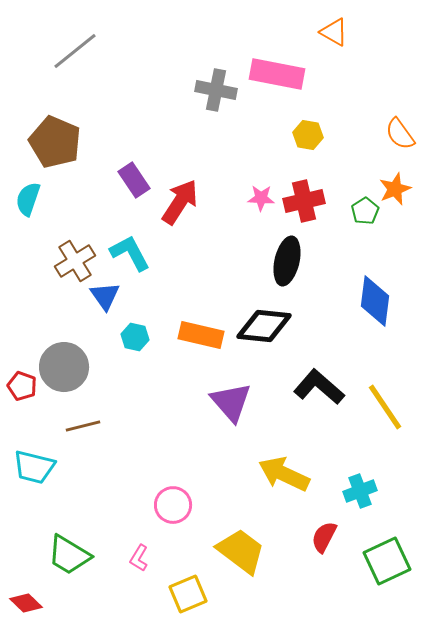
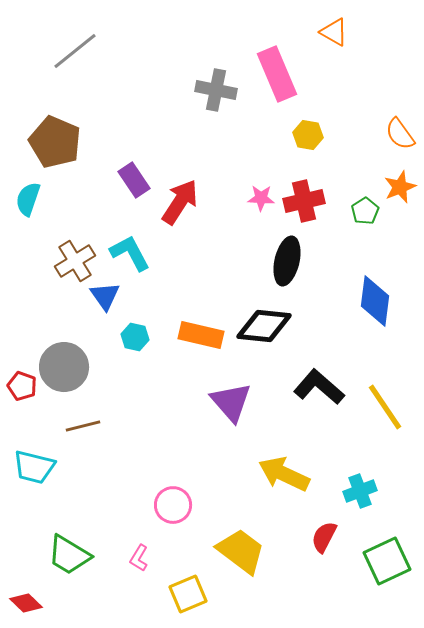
pink rectangle: rotated 56 degrees clockwise
orange star: moved 5 px right, 2 px up
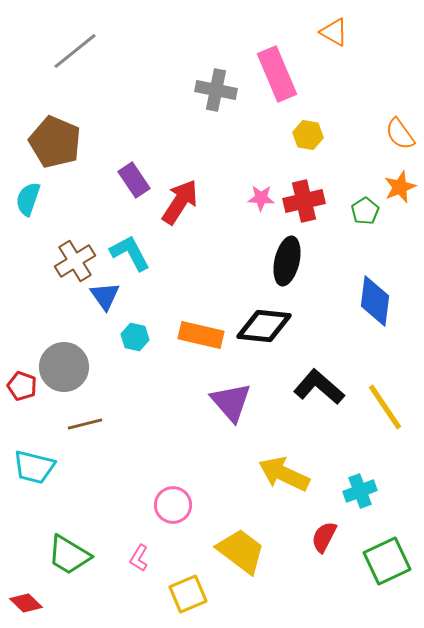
brown line: moved 2 px right, 2 px up
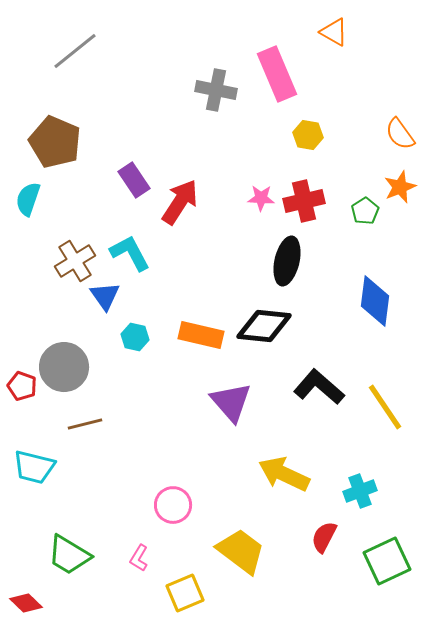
yellow square: moved 3 px left, 1 px up
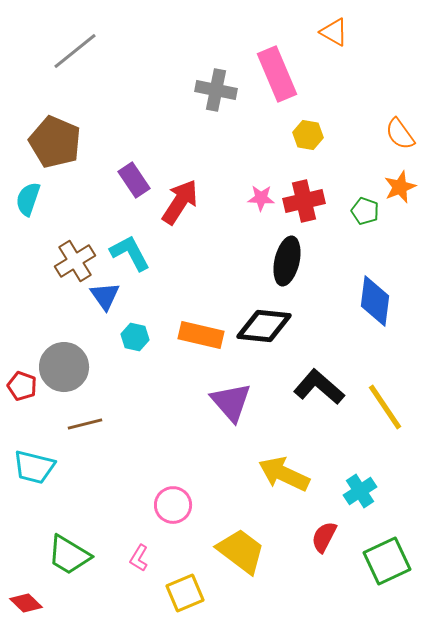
green pentagon: rotated 20 degrees counterclockwise
cyan cross: rotated 12 degrees counterclockwise
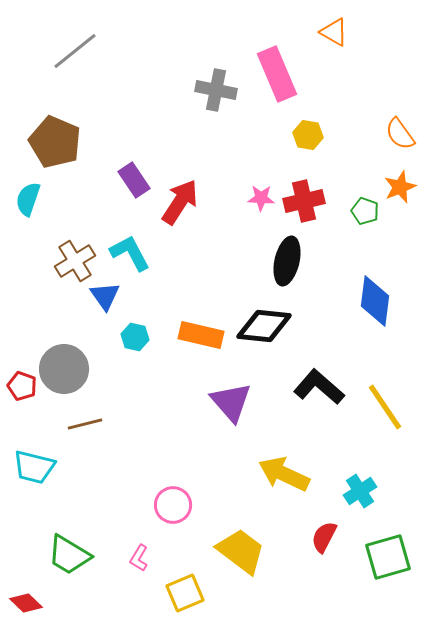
gray circle: moved 2 px down
green square: moved 1 px right, 4 px up; rotated 9 degrees clockwise
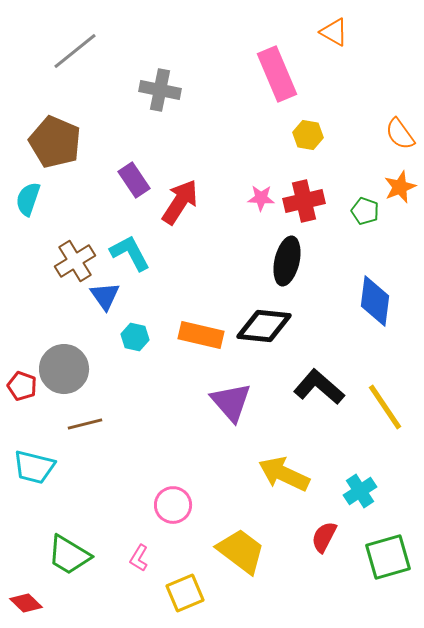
gray cross: moved 56 px left
